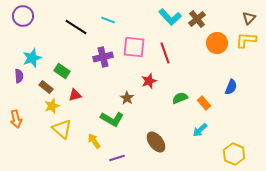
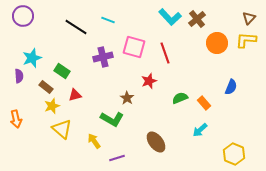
pink square: rotated 10 degrees clockwise
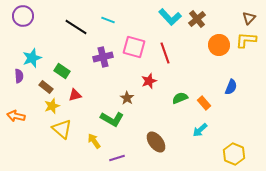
orange circle: moved 2 px right, 2 px down
orange arrow: moved 3 px up; rotated 114 degrees clockwise
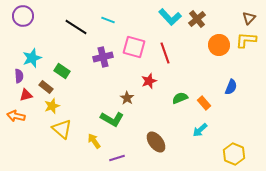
red triangle: moved 49 px left
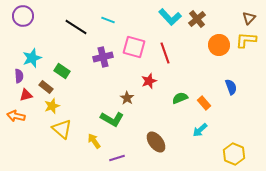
blue semicircle: rotated 42 degrees counterclockwise
